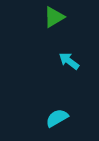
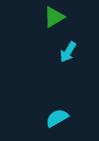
cyan arrow: moved 1 px left, 9 px up; rotated 95 degrees counterclockwise
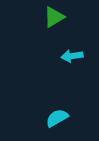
cyan arrow: moved 4 px right, 4 px down; rotated 50 degrees clockwise
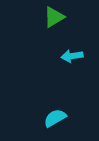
cyan semicircle: moved 2 px left
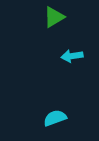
cyan semicircle: rotated 10 degrees clockwise
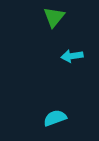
green triangle: rotated 20 degrees counterclockwise
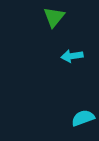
cyan semicircle: moved 28 px right
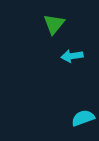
green triangle: moved 7 px down
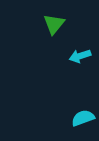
cyan arrow: moved 8 px right; rotated 10 degrees counterclockwise
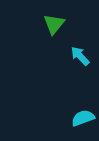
cyan arrow: rotated 65 degrees clockwise
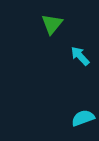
green triangle: moved 2 px left
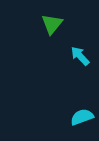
cyan semicircle: moved 1 px left, 1 px up
